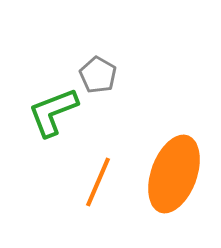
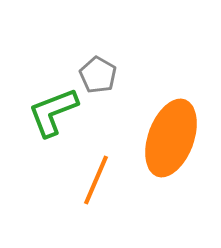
orange ellipse: moved 3 px left, 36 px up
orange line: moved 2 px left, 2 px up
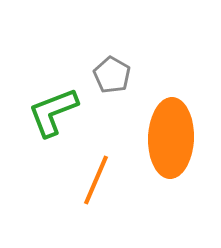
gray pentagon: moved 14 px right
orange ellipse: rotated 18 degrees counterclockwise
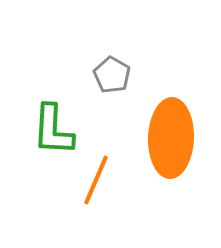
green L-shape: moved 18 px down; rotated 66 degrees counterclockwise
